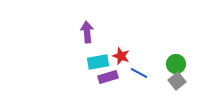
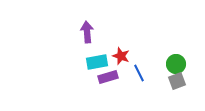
cyan rectangle: moved 1 px left
blue line: rotated 36 degrees clockwise
gray square: rotated 18 degrees clockwise
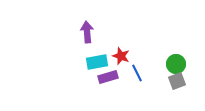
blue line: moved 2 px left
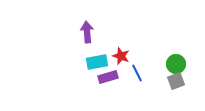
gray square: moved 1 px left
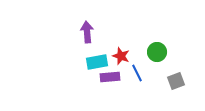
green circle: moved 19 px left, 12 px up
purple rectangle: moved 2 px right; rotated 12 degrees clockwise
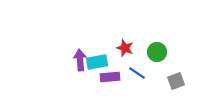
purple arrow: moved 7 px left, 28 px down
red star: moved 4 px right, 8 px up
blue line: rotated 30 degrees counterclockwise
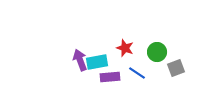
purple arrow: rotated 15 degrees counterclockwise
gray square: moved 13 px up
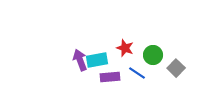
green circle: moved 4 px left, 3 px down
cyan rectangle: moved 2 px up
gray square: rotated 24 degrees counterclockwise
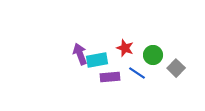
purple arrow: moved 6 px up
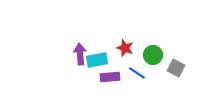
purple arrow: rotated 15 degrees clockwise
gray square: rotated 18 degrees counterclockwise
